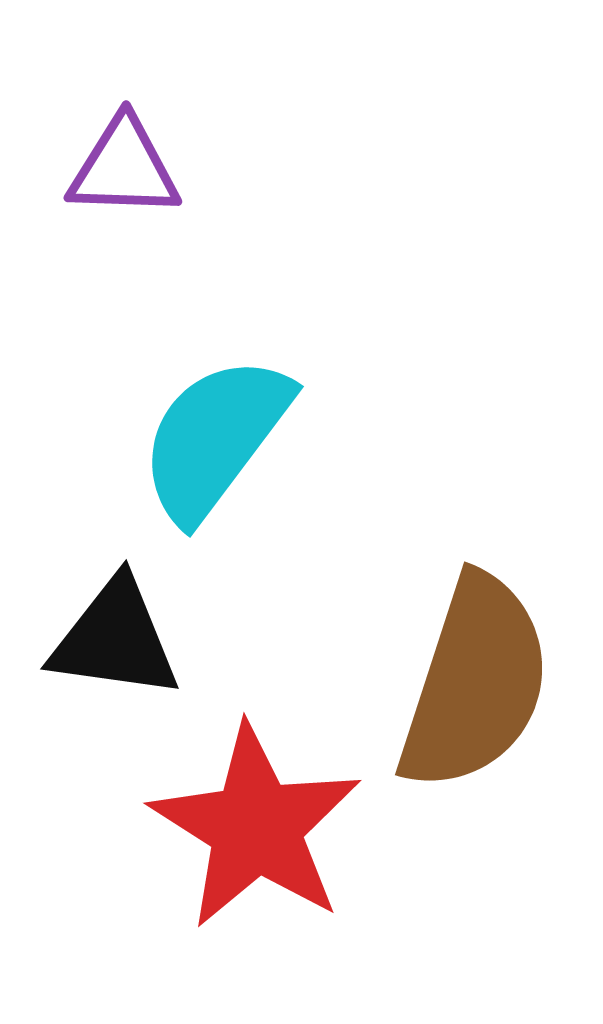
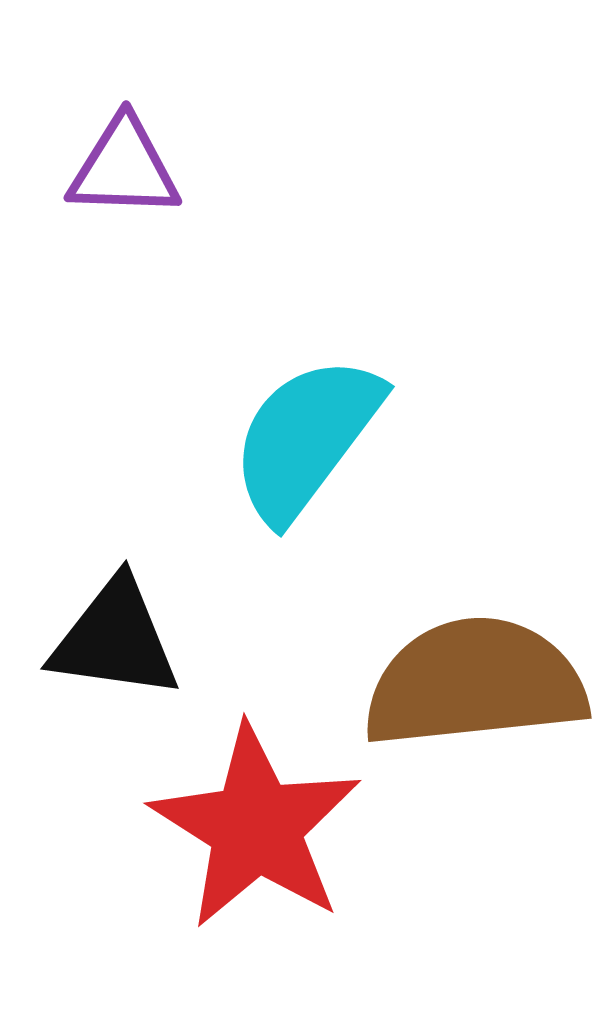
cyan semicircle: moved 91 px right
brown semicircle: rotated 114 degrees counterclockwise
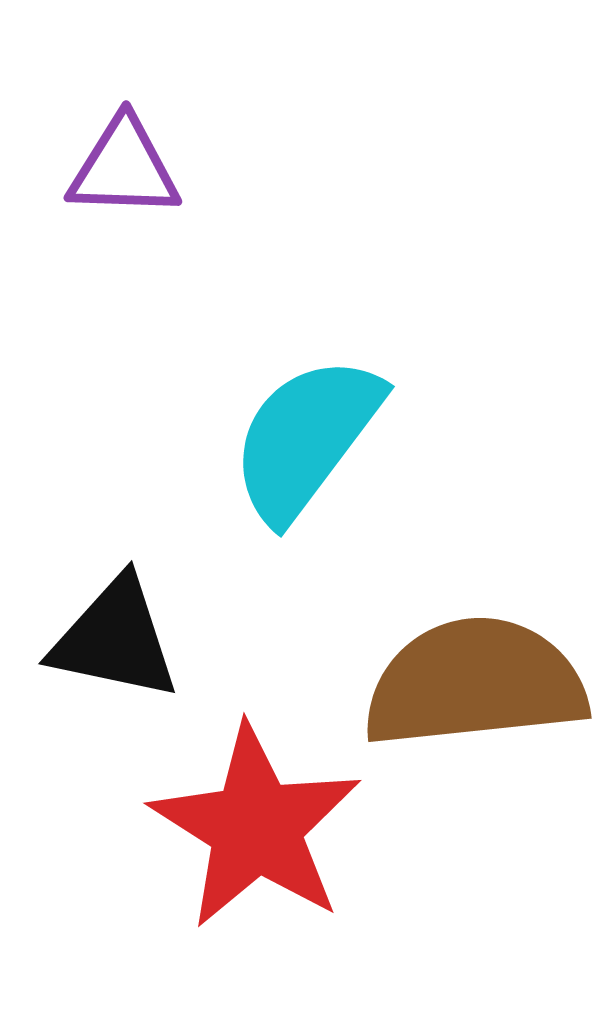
black triangle: rotated 4 degrees clockwise
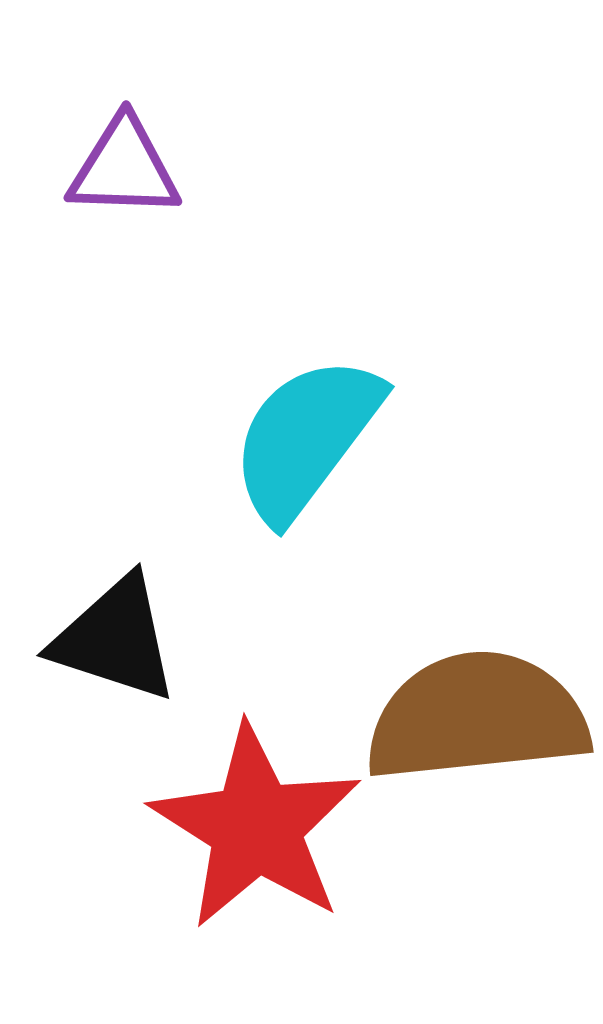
black triangle: rotated 6 degrees clockwise
brown semicircle: moved 2 px right, 34 px down
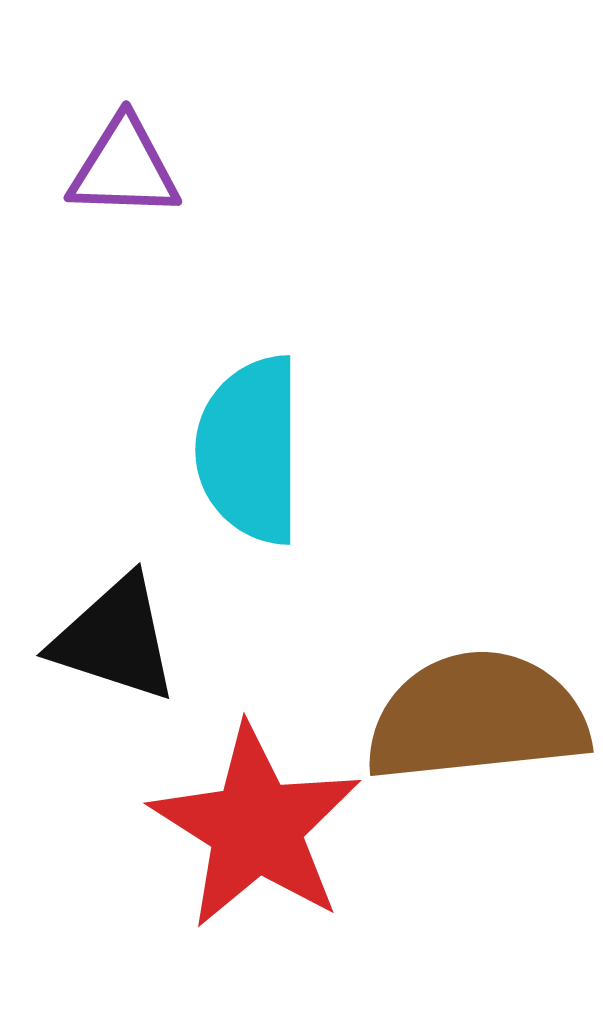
cyan semicircle: moved 56 px left, 12 px down; rotated 37 degrees counterclockwise
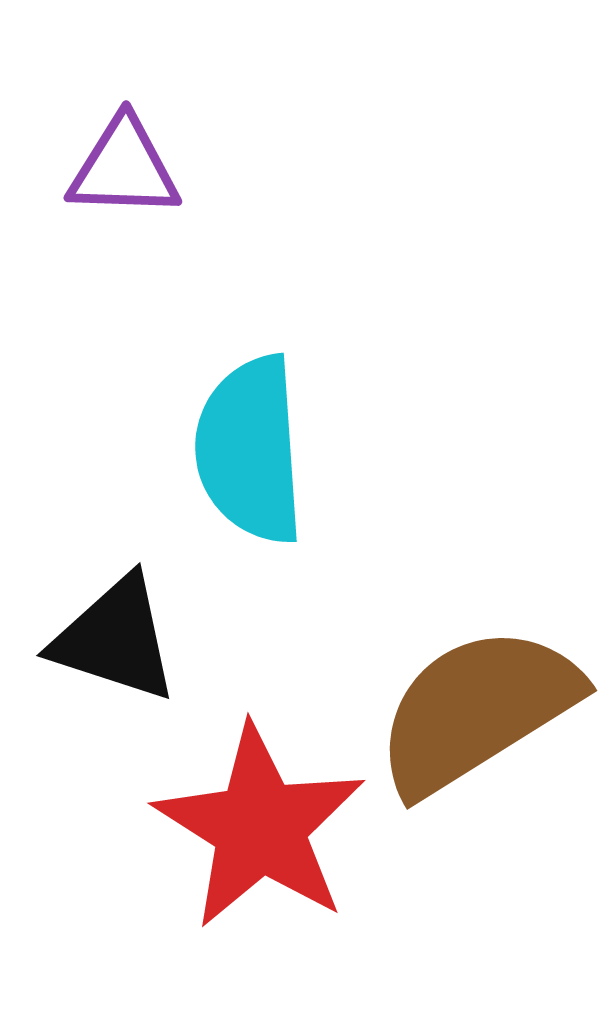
cyan semicircle: rotated 4 degrees counterclockwise
brown semicircle: moved 7 px up; rotated 26 degrees counterclockwise
red star: moved 4 px right
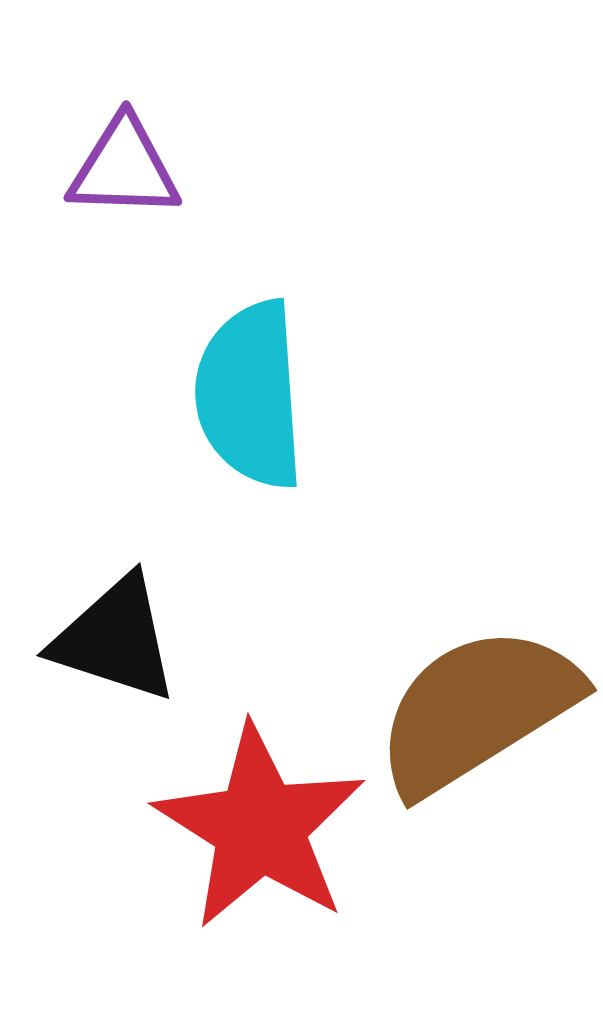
cyan semicircle: moved 55 px up
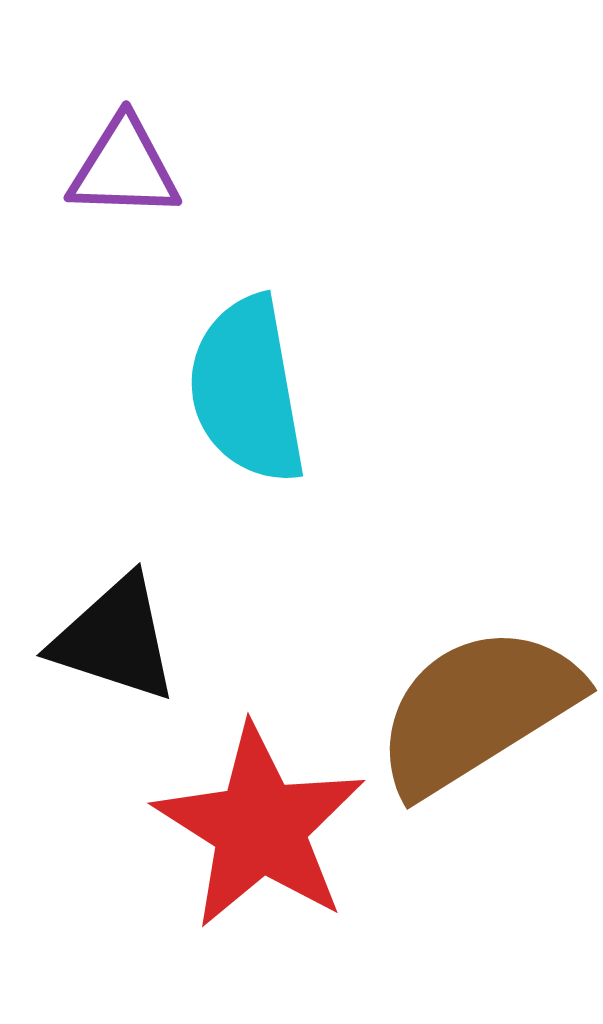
cyan semicircle: moved 3 px left, 5 px up; rotated 6 degrees counterclockwise
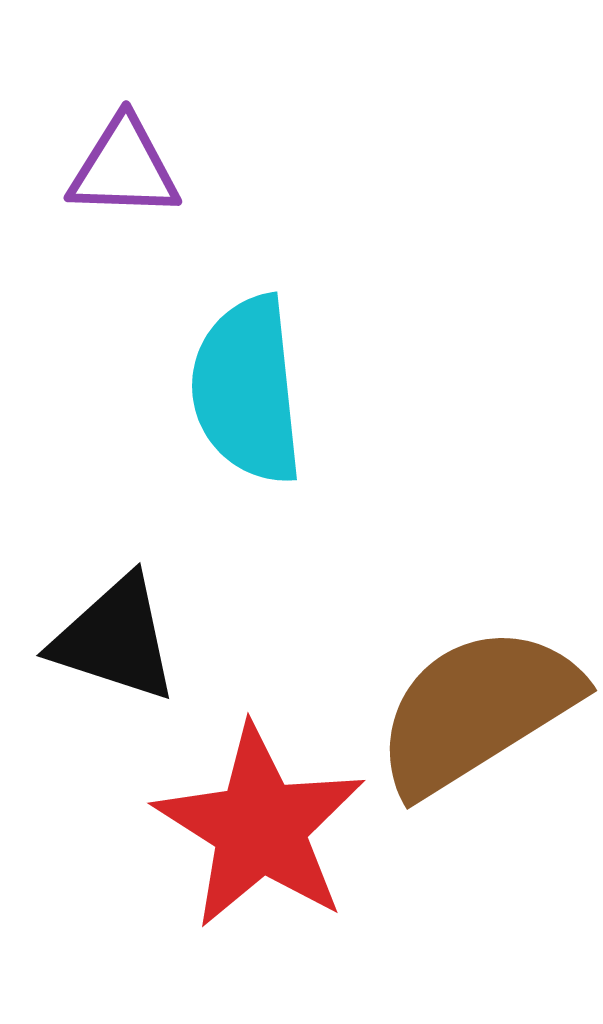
cyan semicircle: rotated 4 degrees clockwise
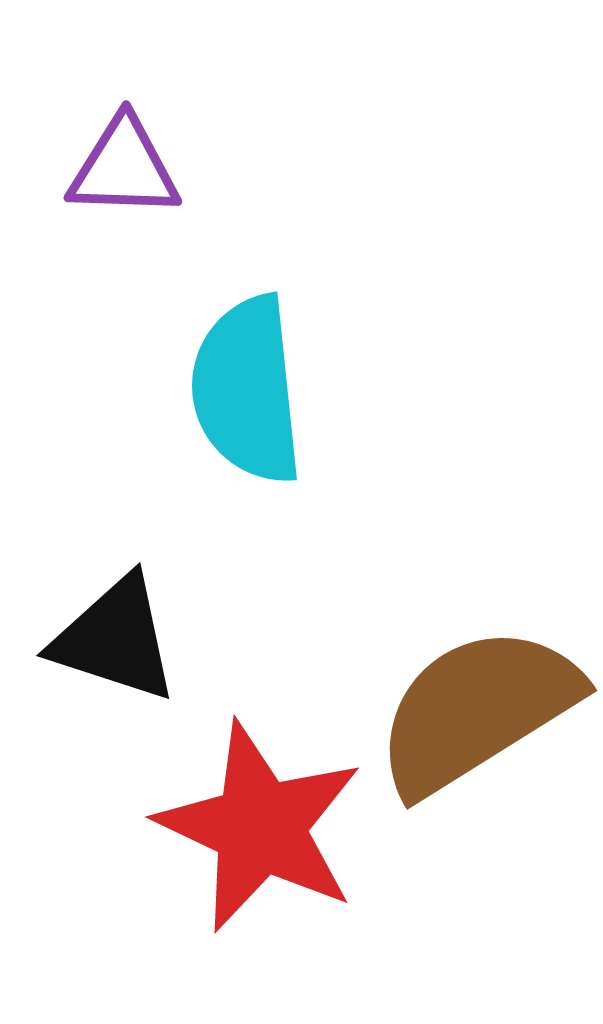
red star: rotated 7 degrees counterclockwise
